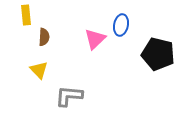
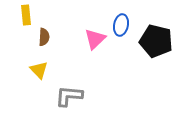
black pentagon: moved 2 px left, 13 px up
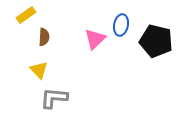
yellow rectangle: rotated 60 degrees clockwise
gray L-shape: moved 15 px left, 2 px down
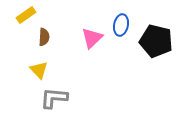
pink triangle: moved 3 px left, 1 px up
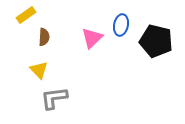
gray L-shape: rotated 12 degrees counterclockwise
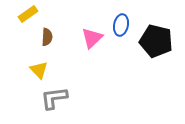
yellow rectangle: moved 2 px right, 1 px up
brown semicircle: moved 3 px right
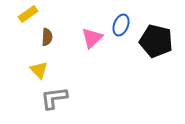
blue ellipse: rotated 10 degrees clockwise
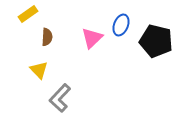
gray L-shape: moved 6 px right; rotated 40 degrees counterclockwise
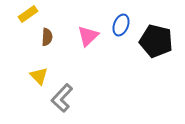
pink triangle: moved 4 px left, 2 px up
yellow triangle: moved 6 px down
gray L-shape: moved 2 px right
